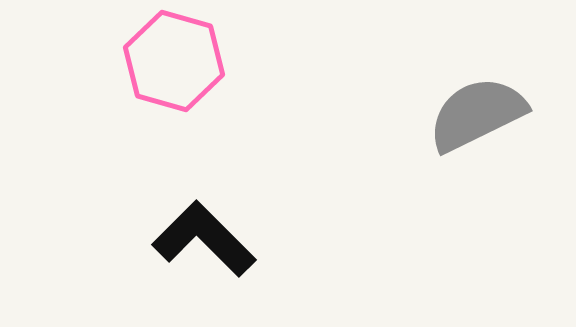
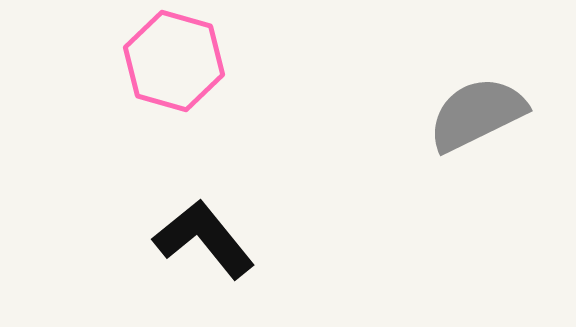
black L-shape: rotated 6 degrees clockwise
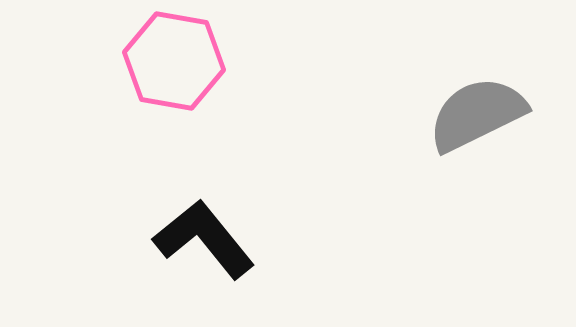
pink hexagon: rotated 6 degrees counterclockwise
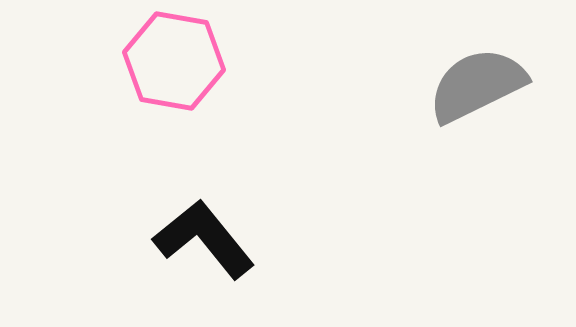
gray semicircle: moved 29 px up
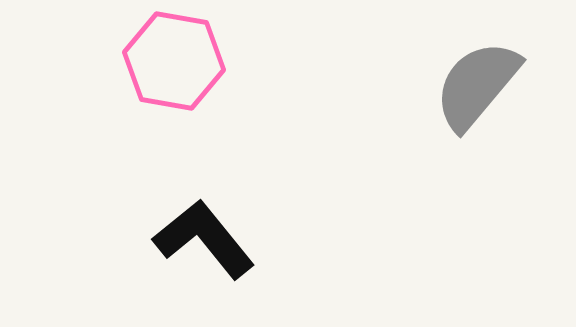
gray semicircle: rotated 24 degrees counterclockwise
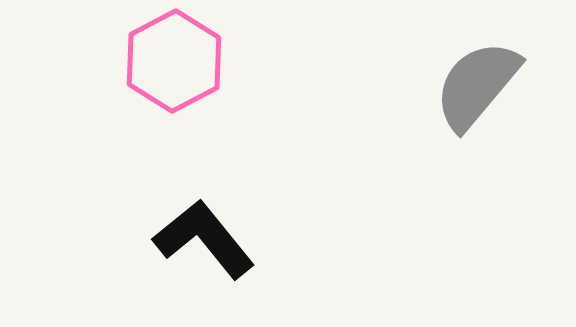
pink hexagon: rotated 22 degrees clockwise
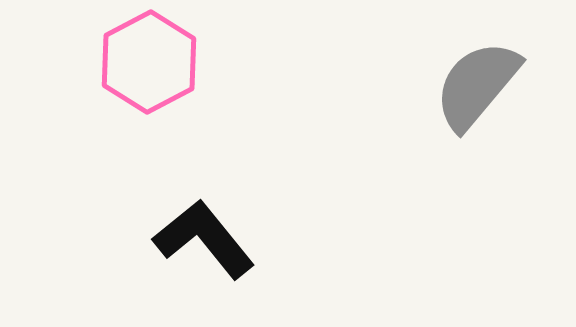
pink hexagon: moved 25 px left, 1 px down
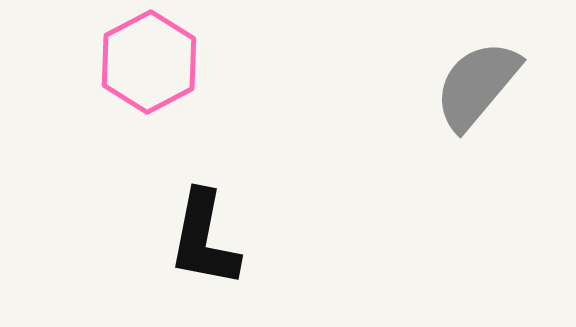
black L-shape: rotated 130 degrees counterclockwise
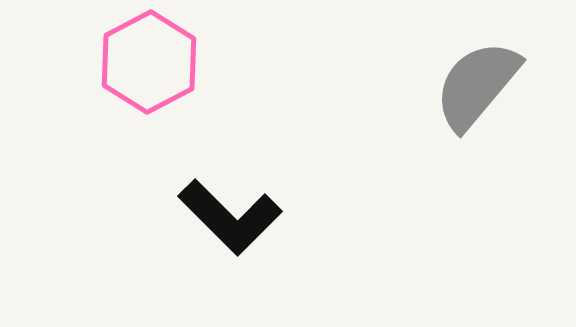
black L-shape: moved 26 px right, 22 px up; rotated 56 degrees counterclockwise
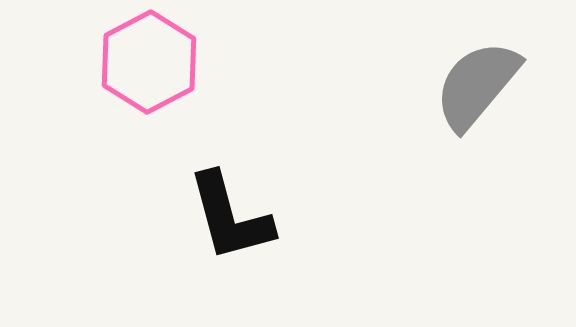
black L-shape: rotated 30 degrees clockwise
